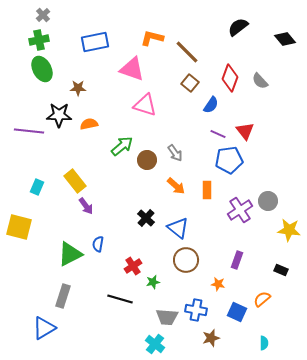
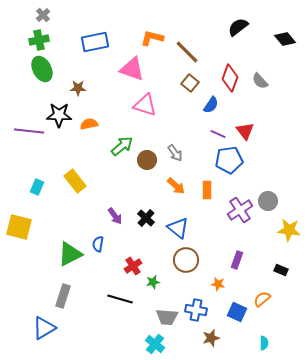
purple arrow at (86, 206): moved 29 px right, 10 px down
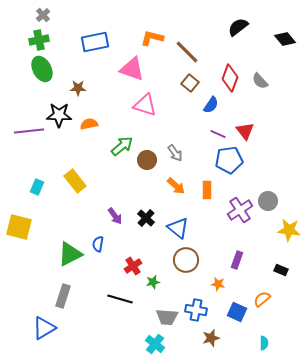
purple line at (29, 131): rotated 12 degrees counterclockwise
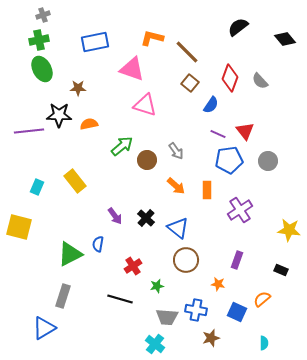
gray cross at (43, 15): rotated 24 degrees clockwise
gray arrow at (175, 153): moved 1 px right, 2 px up
gray circle at (268, 201): moved 40 px up
green star at (153, 282): moved 4 px right, 4 px down
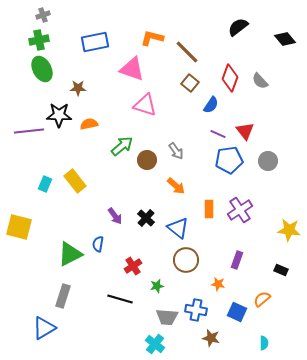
cyan rectangle at (37, 187): moved 8 px right, 3 px up
orange rectangle at (207, 190): moved 2 px right, 19 px down
brown star at (211, 338): rotated 30 degrees clockwise
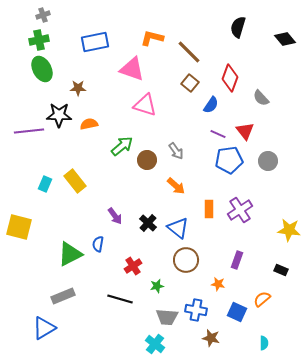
black semicircle at (238, 27): rotated 35 degrees counterclockwise
brown line at (187, 52): moved 2 px right
gray semicircle at (260, 81): moved 1 px right, 17 px down
black cross at (146, 218): moved 2 px right, 5 px down
gray rectangle at (63, 296): rotated 50 degrees clockwise
